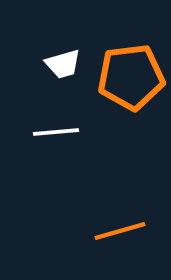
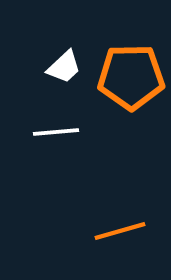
white trapezoid: moved 1 px right, 3 px down; rotated 27 degrees counterclockwise
orange pentagon: rotated 6 degrees clockwise
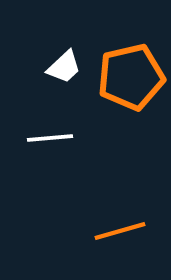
orange pentagon: rotated 12 degrees counterclockwise
white line: moved 6 px left, 6 px down
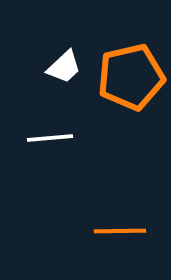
orange line: rotated 15 degrees clockwise
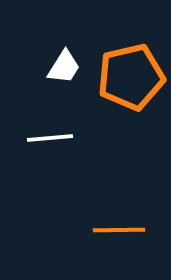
white trapezoid: rotated 15 degrees counterclockwise
orange line: moved 1 px left, 1 px up
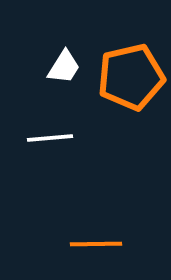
orange line: moved 23 px left, 14 px down
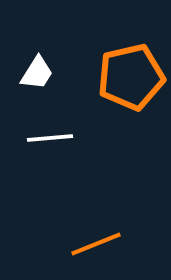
white trapezoid: moved 27 px left, 6 px down
orange line: rotated 21 degrees counterclockwise
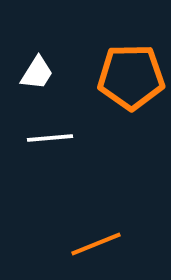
orange pentagon: rotated 12 degrees clockwise
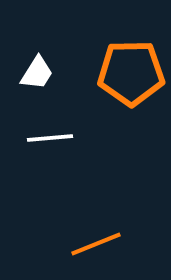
orange pentagon: moved 4 px up
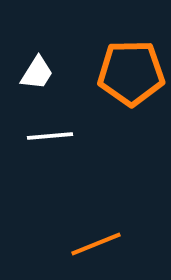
white line: moved 2 px up
